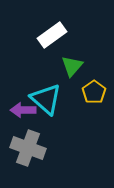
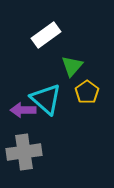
white rectangle: moved 6 px left
yellow pentagon: moved 7 px left
gray cross: moved 4 px left, 4 px down; rotated 28 degrees counterclockwise
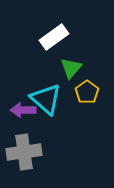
white rectangle: moved 8 px right, 2 px down
green triangle: moved 1 px left, 2 px down
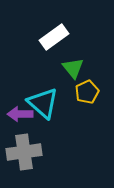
green triangle: moved 2 px right; rotated 20 degrees counterclockwise
yellow pentagon: rotated 10 degrees clockwise
cyan triangle: moved 3 px left, 4 px down
purple arrow: moved 3 px left, 4 px down
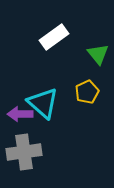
green triangle: moved 25 px right, 14 px up
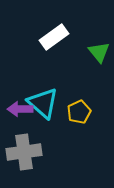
green triangle: moved 1 px right, 2 px up
yellow pentagon: moved 8 px left, 20 px down
purple arrow: moved 5 px up
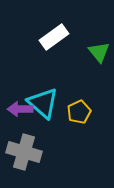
gray cross: rotated 24 degrees clockwise
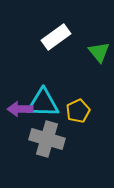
white rectangle: moved 2 px right
cyan triangle: rotated 40 degrees counterclockwise
yellow pentagon: moved 1 px left, 1 px up
gray cross: moved 23 px right, 13 px up
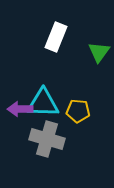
white rectangle: rotated 32 degrees counterclockwise
green triangle: rotated 15 degrees clockwise
yellow pentagon: rotated 30 degrees clockwise
